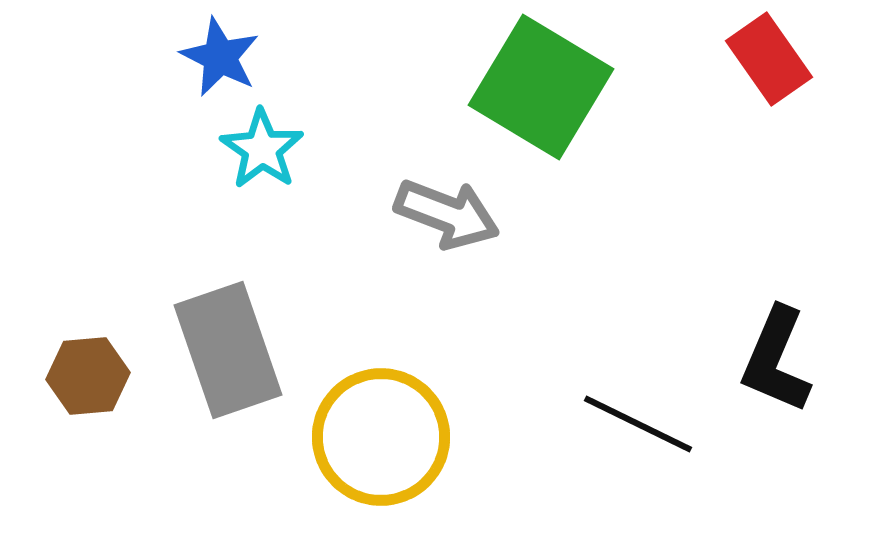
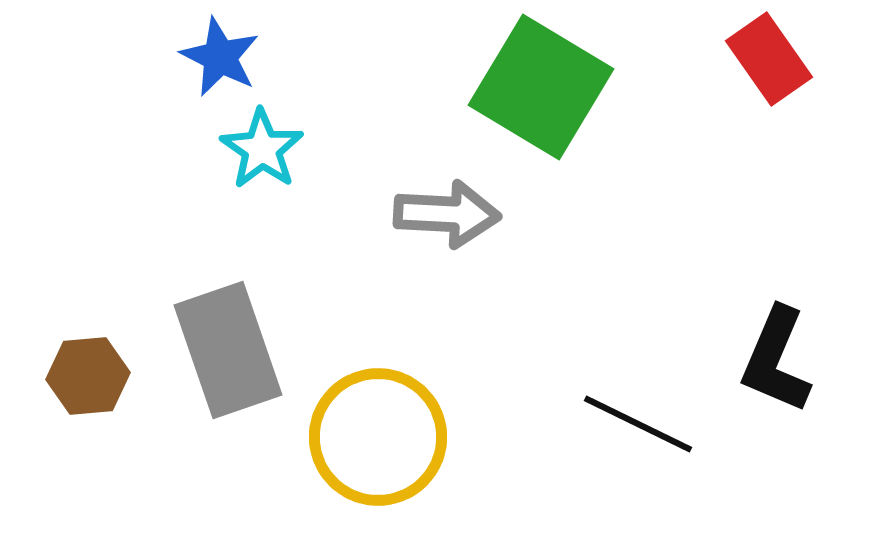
gray arrow: rotated 18 degrees counterclockwise
yellow circle: moved 3 px left
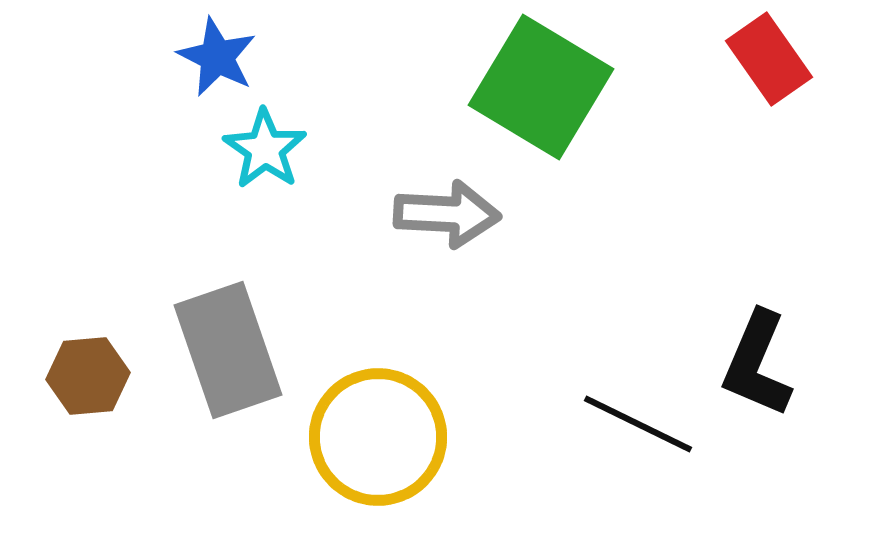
blue star: moved 3 px left
cyan star: moved 3 px right
black L-shape: moved 19 px left, 4 px down
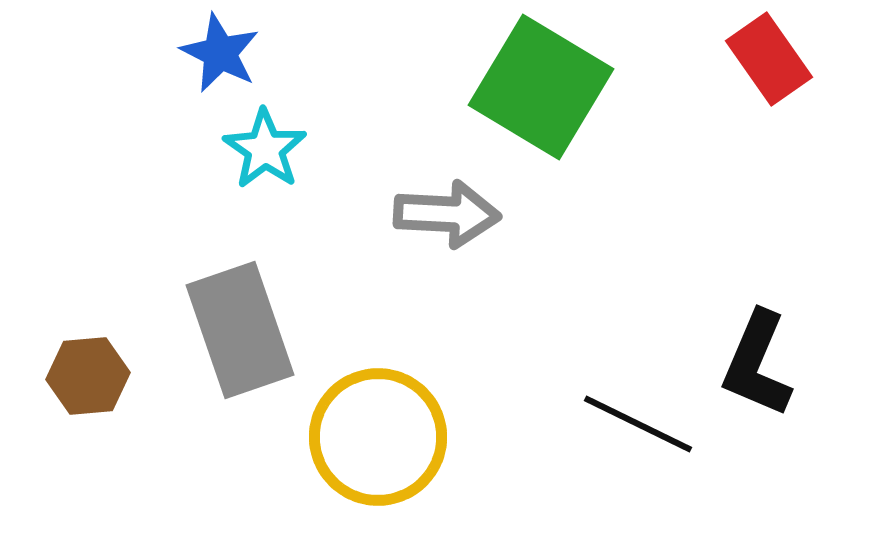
blue star: moved 3 px right, 4 px up
gray rectangle: moved 12 px right, 20 px up
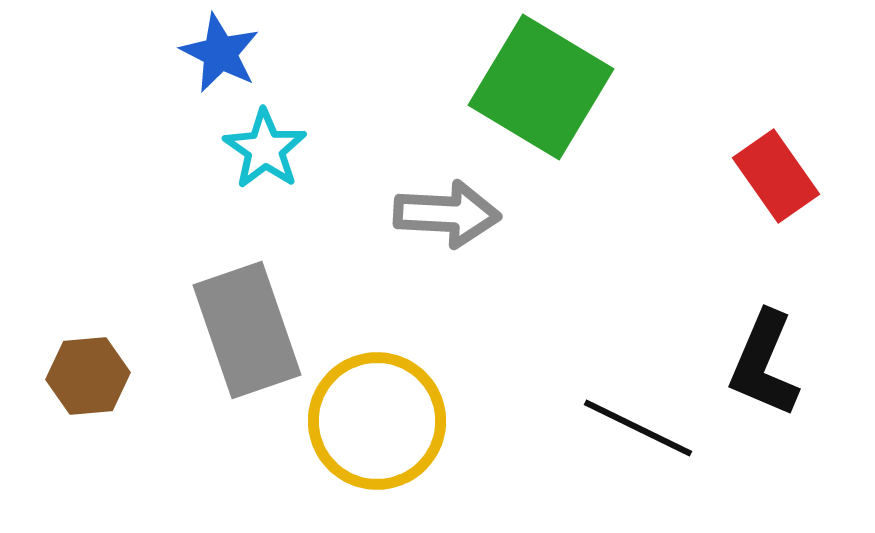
red rectangle: moved 7 px right, 117 px down
gray rectangle: moved 7 px right
black L-shape: moved 7 px right
black line: moved 4 px down
yellow circle: moved 1 px left, 16 px up
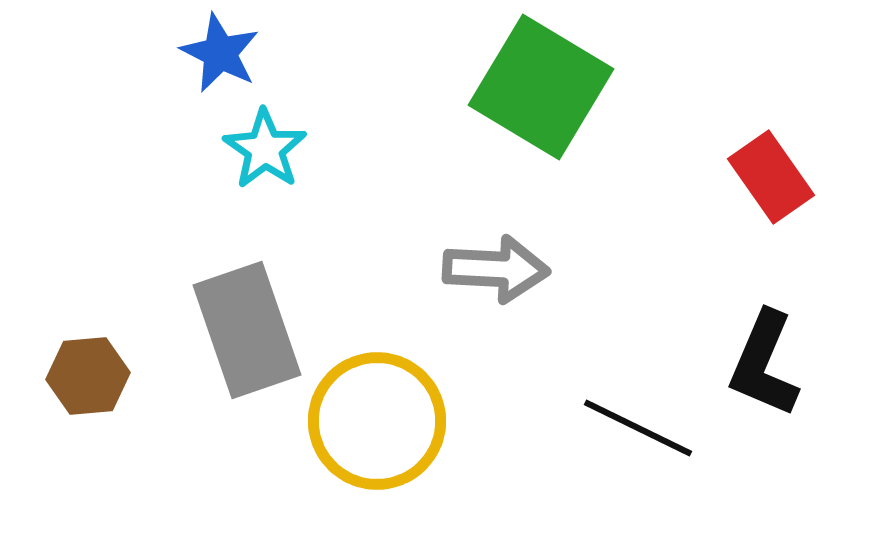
red rectangle: moved 5 px left, 1 px down
gray arrow: moved 49 px right, 55 px down
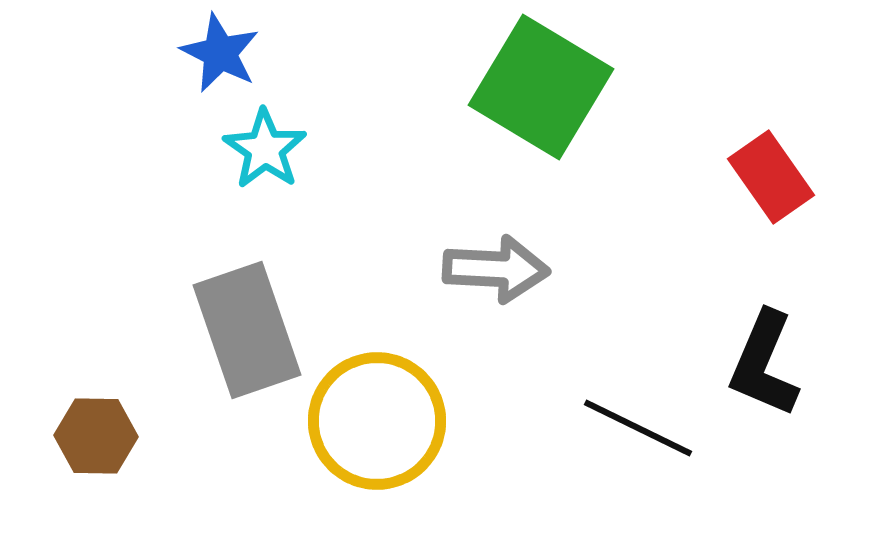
brown hexagon: moved 8 px right, 60 px down; rotated 6 degrees clockwise
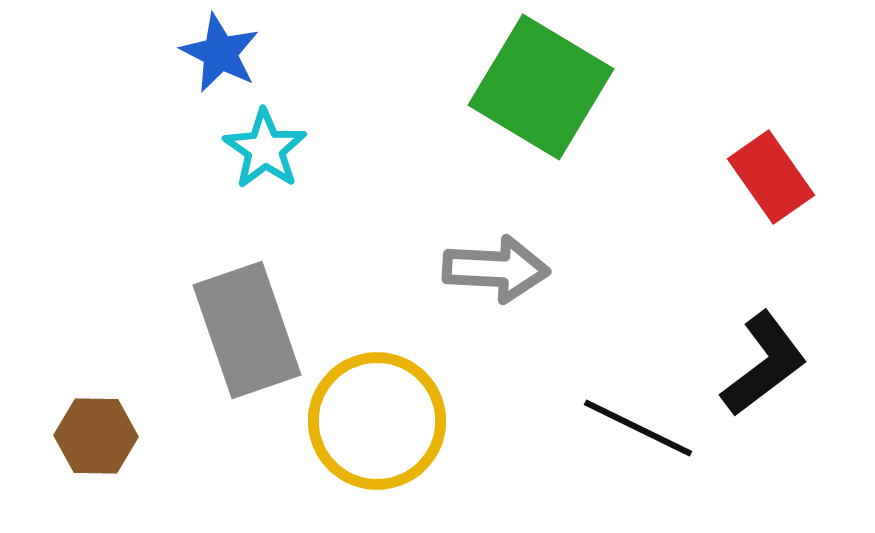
black L-shape: rotated 150 degrees counterclockwise
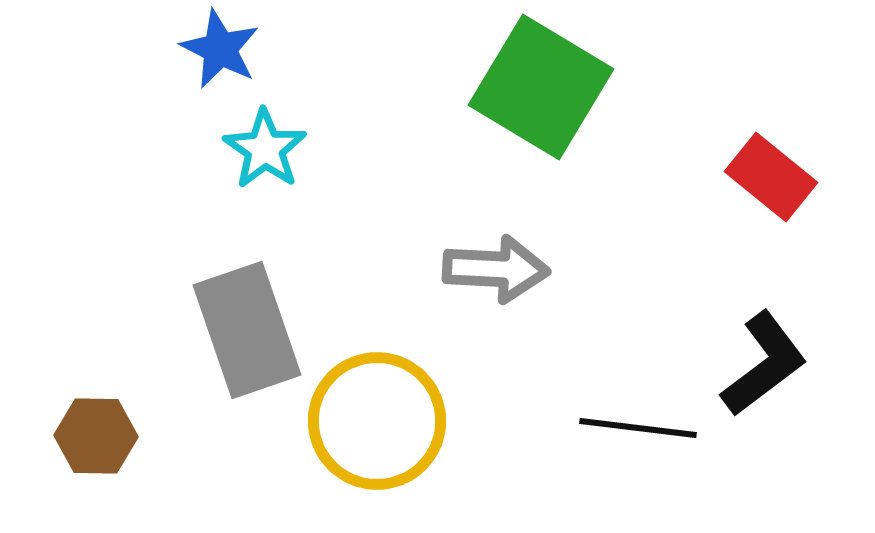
blue star: moved 4 px up
red rectangle: rotated 16 degrees counterclockwise
black line: rotated 19 degrees counterclockwise
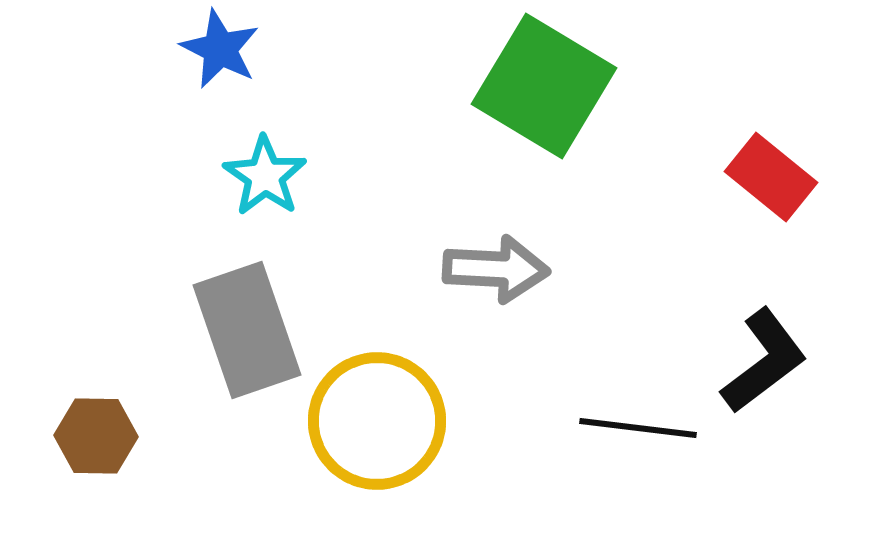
green square: moved 3 px right, 1 px up
cyan star: moved 27 px down
black L-shape: moved 3 px up
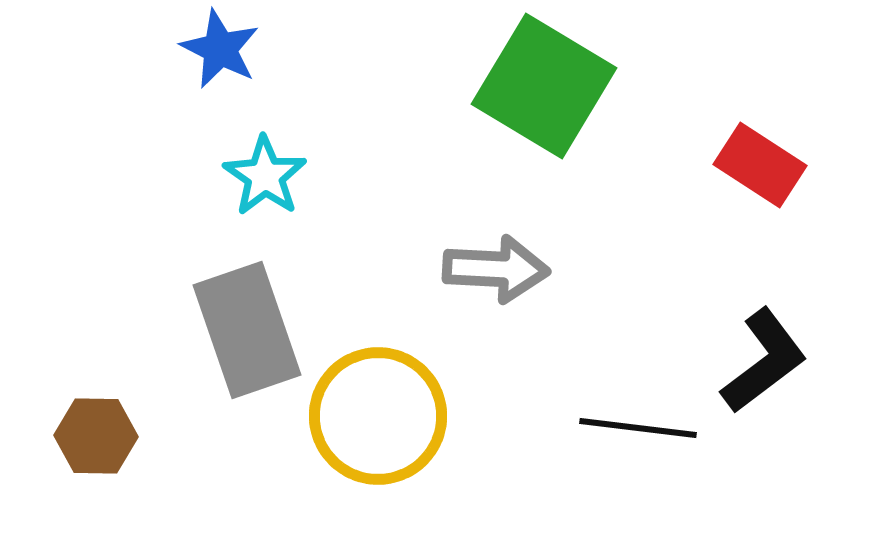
red rectangle: moved 11 px left, 12 px up; rotated 6 degrees counterclockwise
yellow circle: moved 1 px right, 5 px up
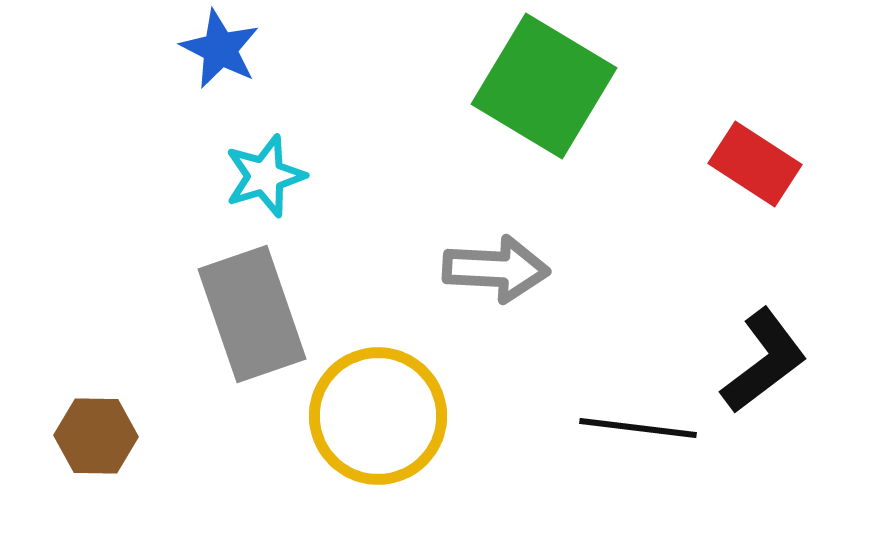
red rectangle: moved 5 px left, 1 px up
cyan star: rotated 20 degrees clockwise
gray rectangle: moved 5 px right, 16 px up
